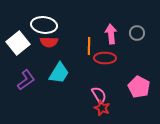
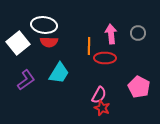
gray circle: moved 1 px right
pink semicircle: rotated 60 degrees clockwise
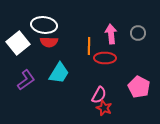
red star: moved 2 px right
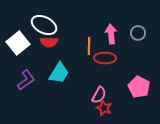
white ellipse: rotated 20 degrees clockwise
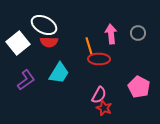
orange line: rotated 18 degrees counterclockwise
red ellipse: moved 6 px left, 1 px down
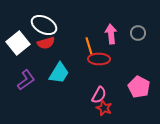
red semicircle: moved 3 px left, 1 px down; rotated 18 degrees counterclockwise
